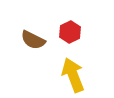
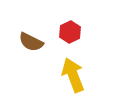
brown semicircle: moved 2 px left, 2 px down
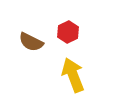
red hexagon: moved 2 px left
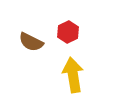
yellow arrow: rotated 12 degrees clockwise
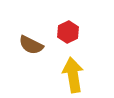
brown semicircle: moved 3 px down
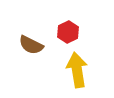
yellow arrow: moved 4 px right, 5 px up
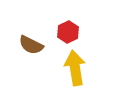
yellow arrow: moved 2 px left, 2 px up
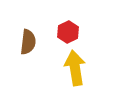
brown semicircle: moved 3 px left, 3 px up; rotated 110 degrees counterclockwise
